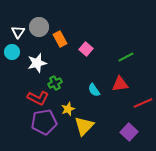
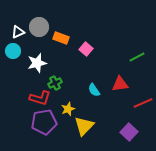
white triangle: rotated 32 degrees clockwise
orange rectangle: moved 1 px right, 1 px up; rotated 42 degrees counterclockwise
cyan circle: moved 1 px right, 1 px up
green line: moved 11 px right
red L-shape: moved 2 px right; rotated 10 degrees counterclockwise
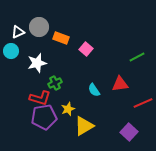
cyan circle: moved 2 px left
purple pentagon: moved 5 px up
yellow triangle: rotated 15 degrees clockwise
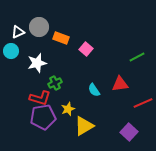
purple pentagon: moved 1 px left
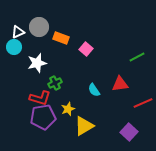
cyan circle: moved 3 px right, 4 px up
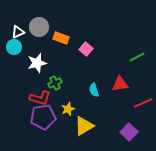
cyan semicircle: rotated 16 degrees clockwise
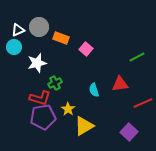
white triangle: moved 2 px up
yellow star: rotated 16 degrees counterclockwise
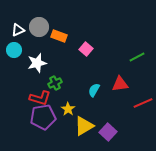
orange rectangle: moved 2 px left, 2 px up
cyan circle: moved 3 px down
cyan semicircle: rotated 48 degrees clockwise
purple square: moved 21 px left
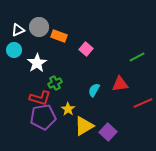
white star: rotated 18 degrees counterclockwise
